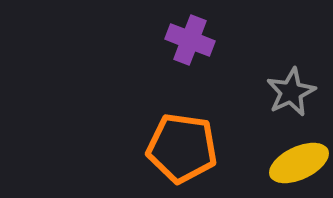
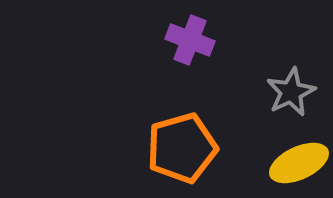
orange pentagon: rotated 24 degrees counterclockwise
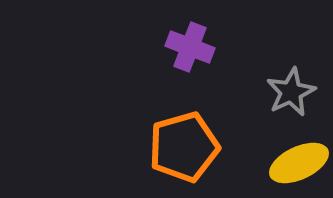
purple cross: moved 7 px down
orange pentagon: moved 2 px right, 1 px up
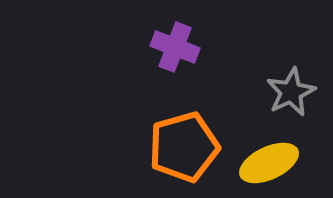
purple cross: moved 15 px left
yellow ellipse: moved 30 px left
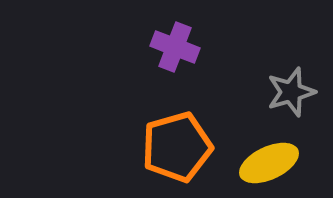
gray star: rotated 9 degrees clockwise
orange pentagon: moved 7 px left
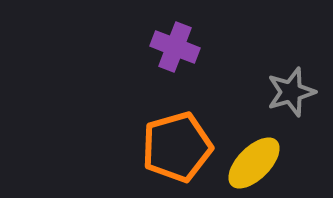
yellow ellipse: moved 15 px left; rotated 20 degrees counterclockwise
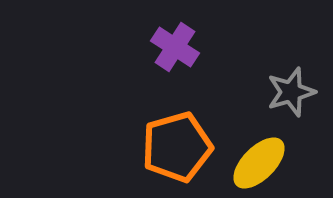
purple cross: rotated 12 degrees clockwise
yellow ellipse: moved 5 px right
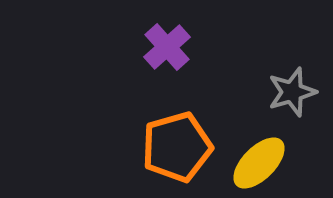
purple cross: moved 8 px left; rotated 15 degrees clockwise
gray star: moved 1 px right
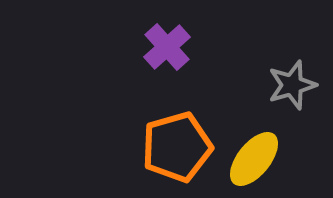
gray star: moved 7 px up
yellow ellipse: moved 5 px left, 4 px up; rotated 6 degrees counterclockwise
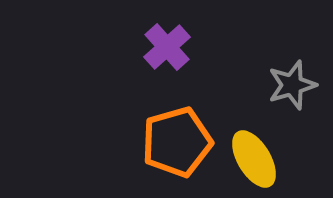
orange pentagon: moved 5 px up
yellow ellipse: rotated 70 degrees counterclockwise
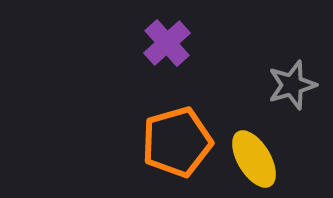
purple cross: moved 4 px up
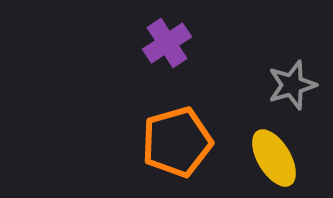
purple cross: rotated 9 degrees clockwise
yellow ellipse: moved 20 px right, 1 px up
